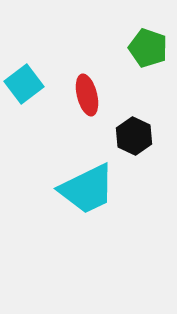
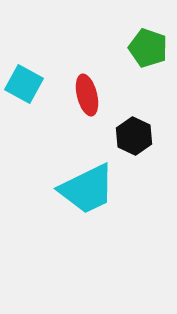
cyan square: rotated 24 degrees counterclockwise
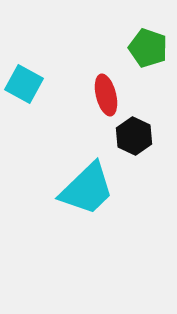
red ellipse: moved 19 px right
cyan trapezoid: rotated 18 degrees counterclockwise
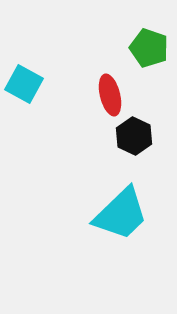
green pentagon: moved 1 px right
red ellipse: moved 4 px right
cyan trapezoid: moved 34 px right, 25 px down
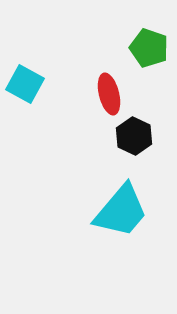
cyan square: moved 1 px right
red ellipse: moved 1 px left, 1 px up
cyan trapezoid: moved 3 px up; rotated 6 degrees counterclockwise
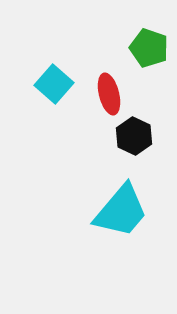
cyan square: moved 29 px right; rotated 12 degrees clockwise
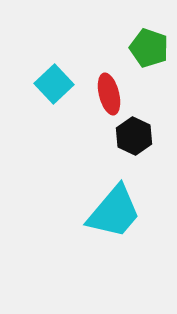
cyan square: rotated 6 degrees clockwise
cyan trapezoid: moved 7 px left, 1 px down
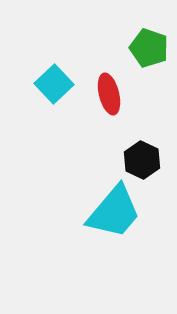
black hexagon: moved 8 px right, 24 px down
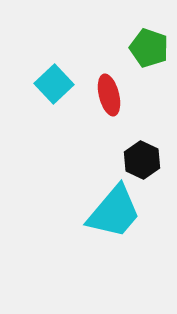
red ellipse: moved 1 px down
